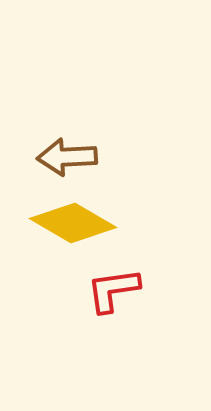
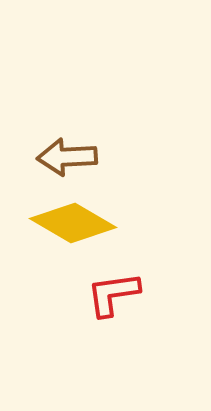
red L-shape: moved 4 px down
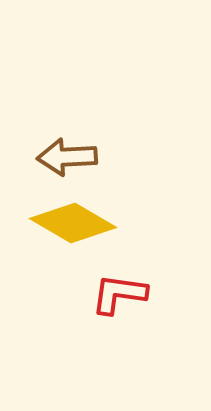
red L-shape: moved 6 px right; rotated 16 degrees clockwise
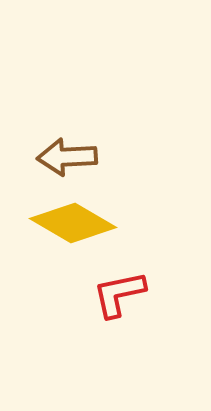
red L-shape: rotated 20 degrees counterclockwise
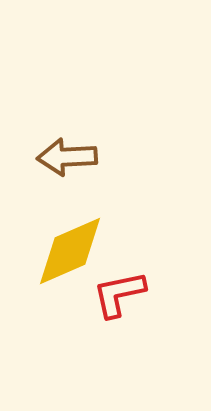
yellow diamond: moved 3 px left, 28 px down; rotated 54 degrees counterclockwise
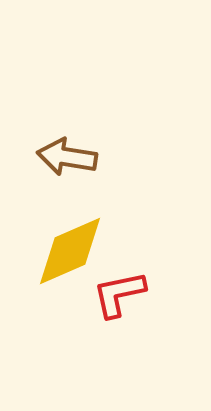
brown arrow: rotated 12 degrees clockwise
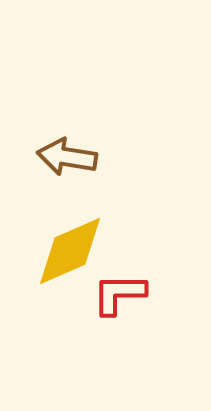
red L-shape: rotated 12 degrees clockwise
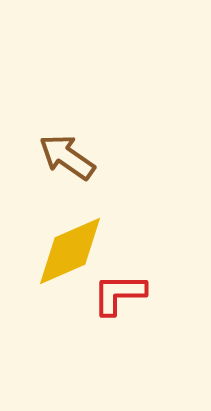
brown arrow: rotated 26 degrees clockwise
